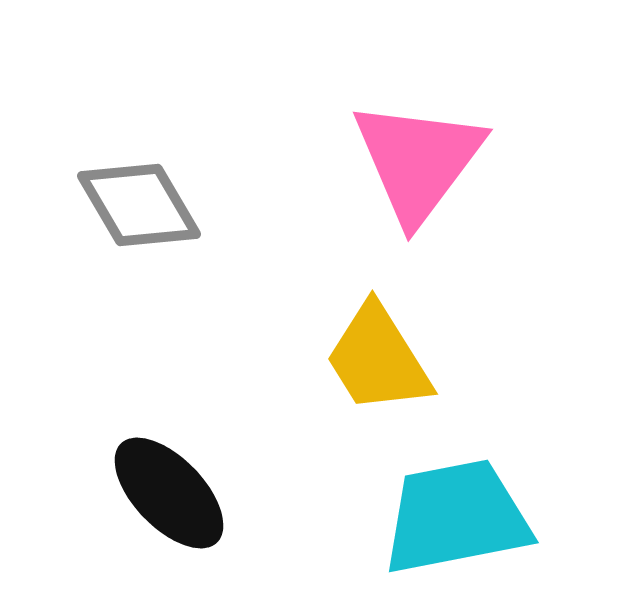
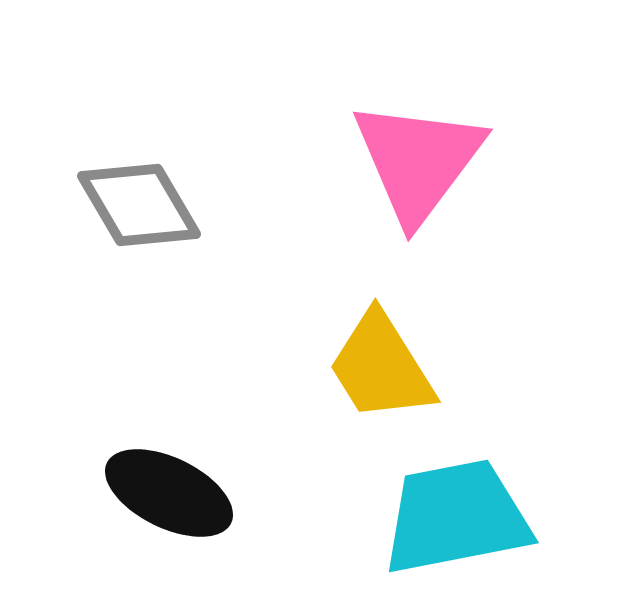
yellow trapezoid: moved 3 px right, 8 px down
black ellipse: rotated 20 degrees counterclockwise
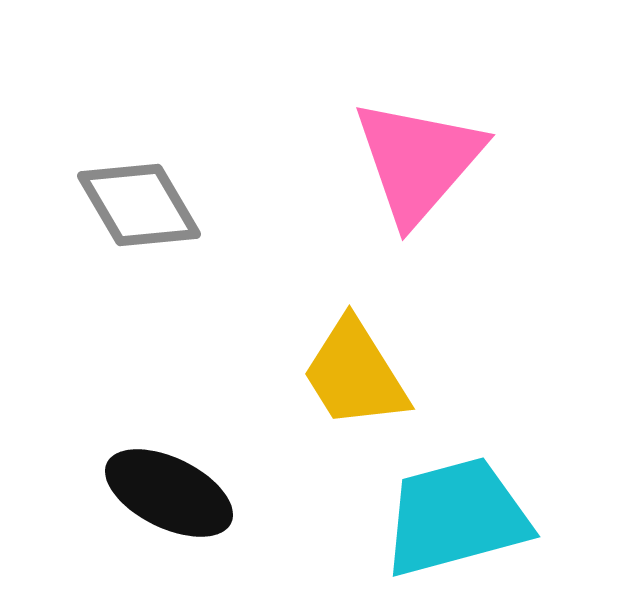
pink triangle: rotated 4 degrees clockwise
yellow trapezoid: moved 26 px left, 7 px down
cyan trapezoid: rotated 4 degrees counterclockwise
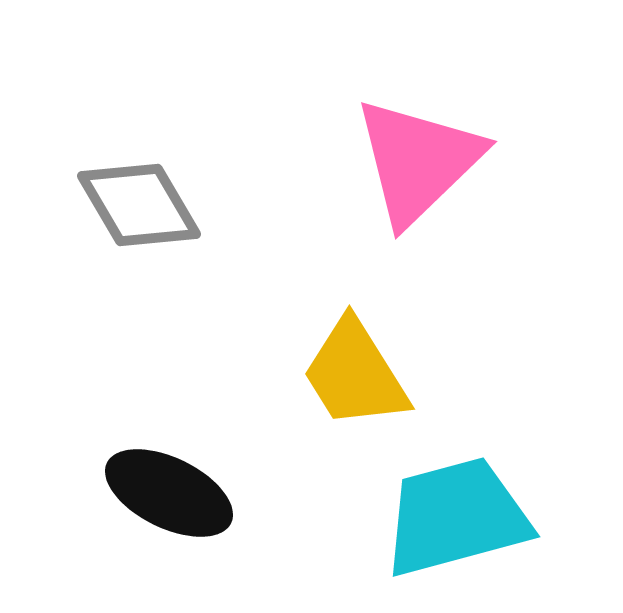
pink triangle: rotated 5 degrees clockwise
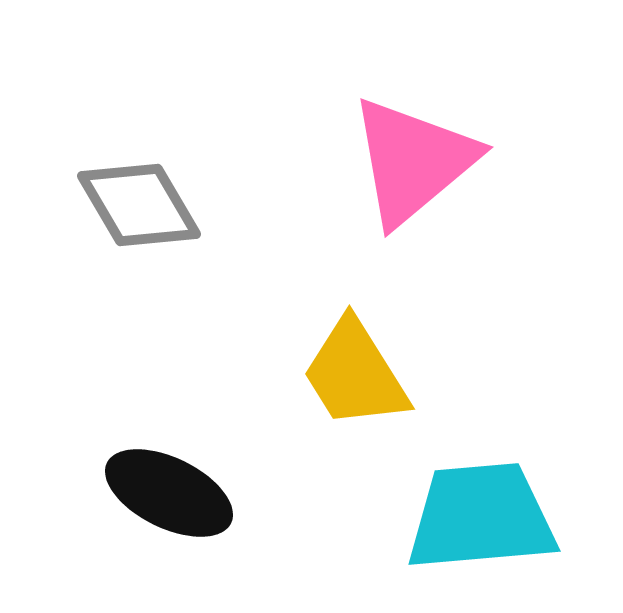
pink triangle: moved 5 px left; rotated 4 degrees clockwise
cyan trapezoid: moved 25 px right; rotated 10 degrees clockwise
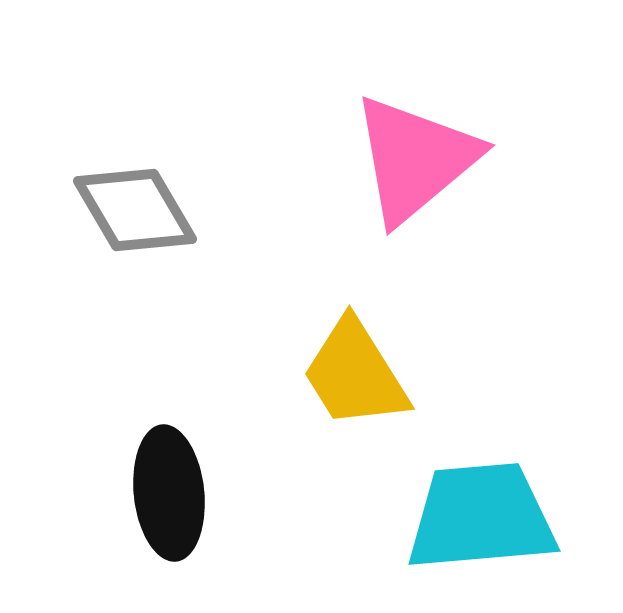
pink triangle: moved 2 px right, 2 px up
gray diamond: moved 4 px left, 5 px down
black ellipse: rotated 58 degrees clockwise
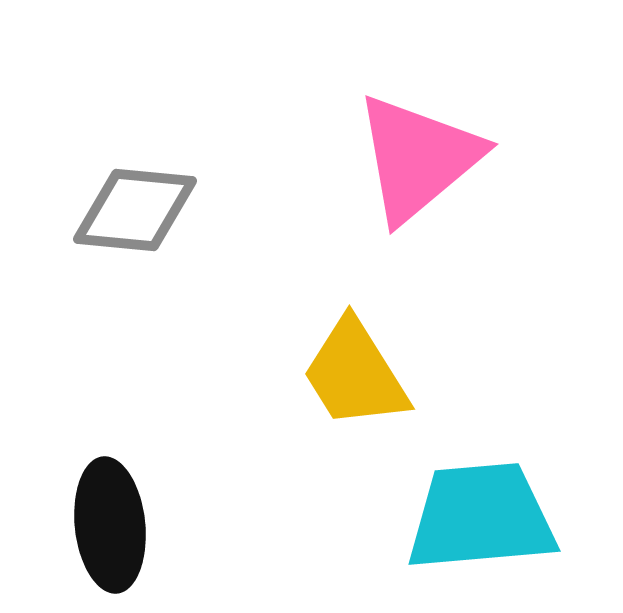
pink triangle: moved 3 px right, 1 px up
gray diamond: rotated 54 degrees counterclockwise
black ellipse: moved 59 px left, 32 px down
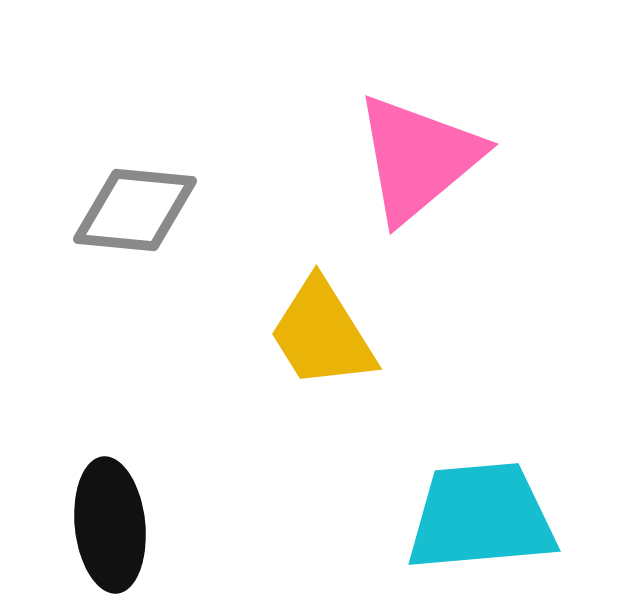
yellow trapezoid: moved 33 px left, 40 px up
